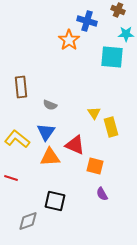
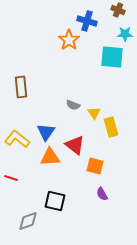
cyan star: moved 1 px left
gray semicircle: moved 23 px right
red triangle: rotated 15 degrees clockwise
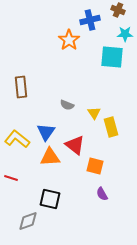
blue cross: moved 3 px right, 1 px up; rotated 30 degrees counterclockwise
gray semicircle: moved 6 px left
black square: moved 5 px left, 2 px up
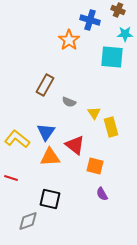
blue cross: rotated 30 degrees clockwise
brown rectangle: moved 24 px right, 2 px up; rotated 35 degrees clockwise
gray semicircle: moved 2 px right, 3 px up
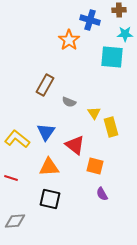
brown cross: moved 1 px right; rotated 24 degrees counterclockwise
orange triangle: moved 1 px left, 10 px down
gray diamond: moved 13 px left; rotated 15 degrees clockwise
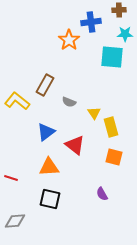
blue cross: moved 1 px right, 2 px down; rotated 24 degrees counterclockwise
blue triangle: rotated 18 degrees clockwise
yellow L-shape: moved 38 px up
orange square: moved 19 px right, 9 px up
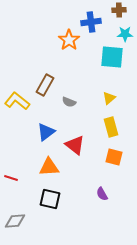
yellow triangle: moved 15 px right, 15 px up; rotated 24 degrees clockwise
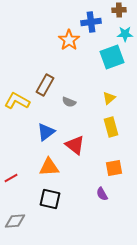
cyan square: rotated 25 degrees counterclockwise
yellow L-shape: rotated 10 degrees counterclockwise
orange square: moved 11 px down; rotated 24 degrees counterclockwise
red line: rotated 48 degrees counterclockwise
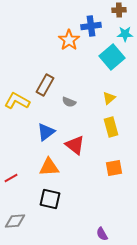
blue cross: moved 4 px down
cyan square: rotated 20 degrees counterclockwise
purple semicircle: moved 40 px down
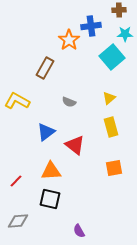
brown rectangle: moved 17 px up
orange triangle: moved 2 px right, 4 px down
red line: moved 5 px right, 3 px down; rotated 16 degrees counterclockwise
gray diamond: moved 3 px right
purple semicircle: moved 23 px left, 3 px up
